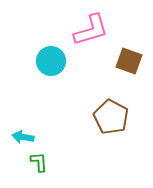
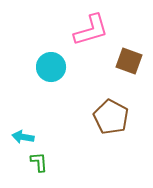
cyan circle: moved 6 px down
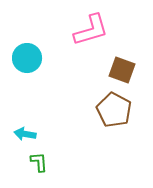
brown square: moved 7 px left, 9 px down
cyan circle: moved 24 px left, 9 px up
brown pentagon: moved 3 px right, 7 px up
cyan arrow: moved 2 px right, 3 px up
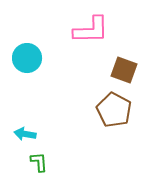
pink L-shape: rotated 15 degrees clockwise
brown square: moved 2 px right
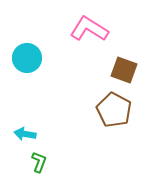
pink L-shape: moved 2 px left, 1 px up; rotated 147 degrees counterclockwise
green L-shape: rotated 25 degrees clockwise
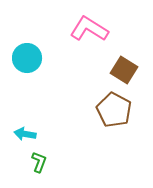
brown square: rotated 12 degrees clockwise
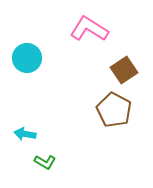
brown square: rotated 24 degrees clockwise
green L-shape: moved 6 px right; rotated 100 degrees clockwise
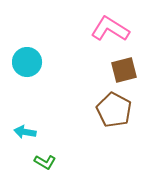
pink L-shape: moved 21 px right
cyan circle: moved 4 px down
brown square: rotated 20 degrees clockwise
cyan arrow: moved 2 px up
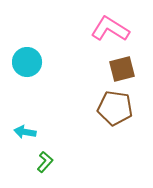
brown square: moved 2 px left, 1 px up
brown pentagon: moved 1 px right, 2 px up; rotated 20 degrees counterclockwise
green L-shape: rotated 80 degrees counterclockwise
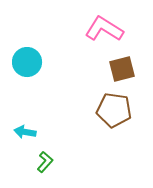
pink L-shape: moved 6 px left
brown pentagon: moved 1 px left, 2 px down
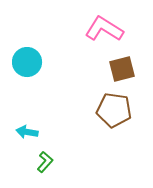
cyan arrow: moved 2 px right
